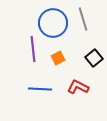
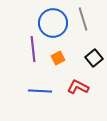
blue line: moved 2 px down
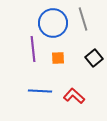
orange square: rotated 24 degrees clockwise
red L-shape: moved 4 px left, 9 px down; rotated 15 degrees clockwise
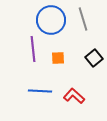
blue circle: moved 2 px left, 3 px up
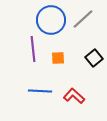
gray line: rotated 65 degrees clockwise
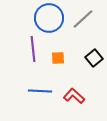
blue circle: moved 2 px left, 2 px up
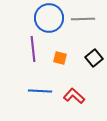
gray line: rotated 40 degrees clockwise
orange square: moved 2 px right; rotated 16 degrees clockwise
